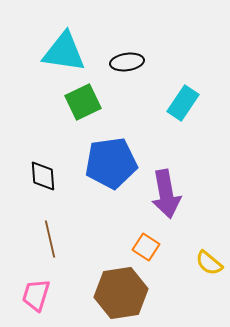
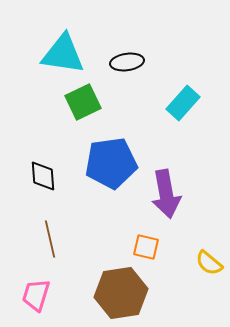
cyan triangle: moved 1 px left, 2 px down
cyan rectangle: rotated 8 degrees clockwise
orange square: rotated 20 degrees counterclockwise
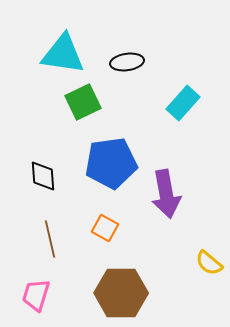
orange square: moved 41 px left, 19 px up; rotated 16 degrees clockwise
brown hexagon: rotated 9 degrees clockwise
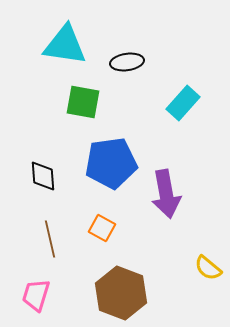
cyan triangle: moved 2 px right, 9 px up
green square: rotated 36 degrees clockwise
orange square: moved 3 px left
yellow semicircle: moved 1 px left, 5 px down
brown hexagon: rotated 21 degrees clockwise
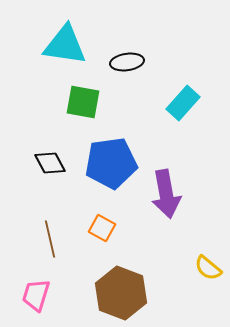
black diamond: moved 7 px right, 13 px up; rotated 24 degrees counterclockwise
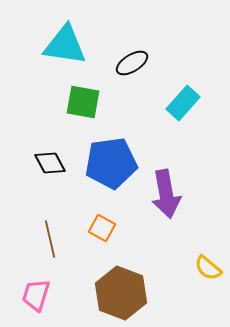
black ellipse: moved 5 px right, 1 px down; rotated 24 degrees counterclockwise
